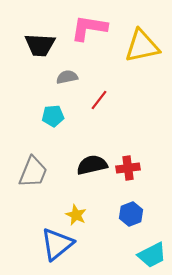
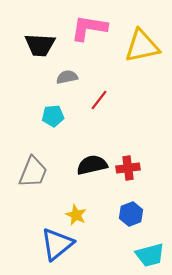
cyan trapezoid: moved 2 px left; rotated 12 degrees clockwise
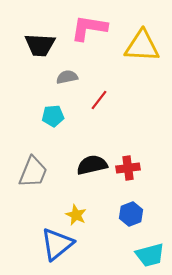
yellow triangle: rotated 15 degrees clockwise
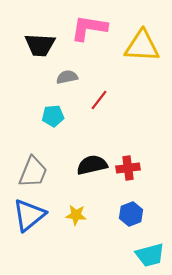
yellow star: rotated 20 degrees counterclockwise
blue triangle: moved 28 px left, 29 px up
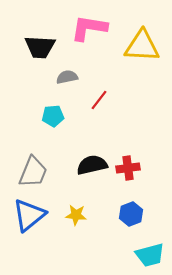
black trapezoid: moved 2 px down
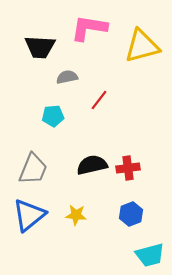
yellow triangle: rotated 18 degrees counterclockwise
gray trapezoid: moved 3 px up
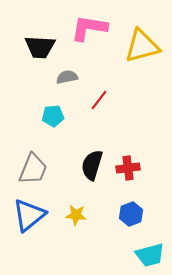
black semicircle: rotated 60 degrees counterclockwise
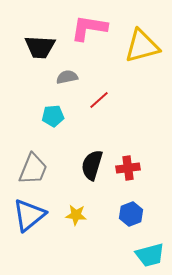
red line: rotated 10 degrees clockwise
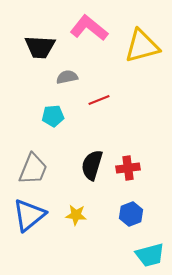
pink L-shape: rotated 30 degrees clockwise
red line: rotated 20 degrees clockwise
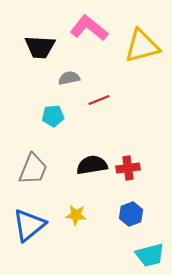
gray semicircle: moved 2 px right, 1 px down
black semicircle: rotated 64 degrees clockwise
blue triangle: moved 10 px down
